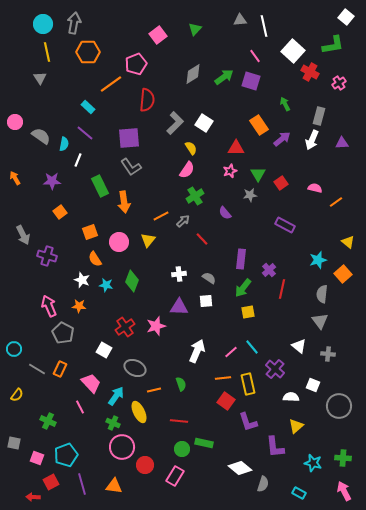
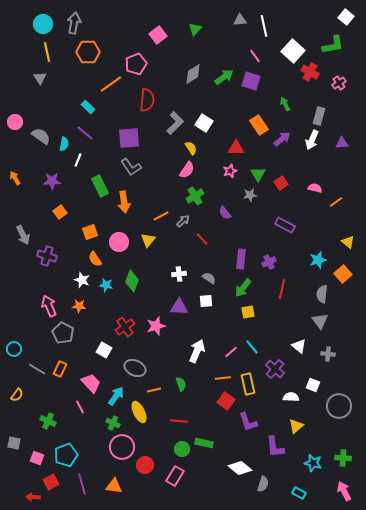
purple cross at (269, 270): moved 8 px up; rotated 16 degrees clockwise
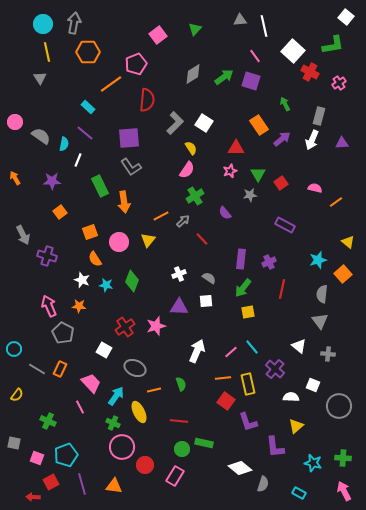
white cross at (179, 274): rotated 16 degrees counterclockwise
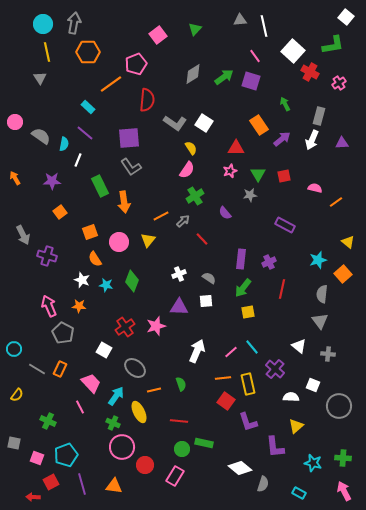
gray L-shape at (175, 123): rotated 80 degrees clockwise
red square at (281, 183): moved 3 px right, 7 px up; rotated 24 degrees clockwise
gray ellipse at (135, 368): rotated 15 degrees clockwise
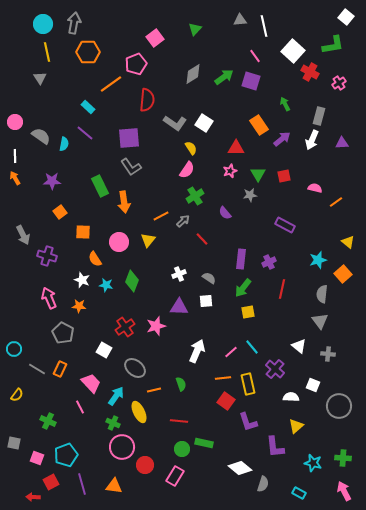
pink square at (158, 35): moved 3 px left, 3 px down
white line at (78, 160): moved 63 px left, 4 px up; rotated 24 degrees counterclockwise
orange square at (90, 232): moved 7 px left; rotated 21 degrees clockwise
pink arrow at (49, 306): moved 8 px up
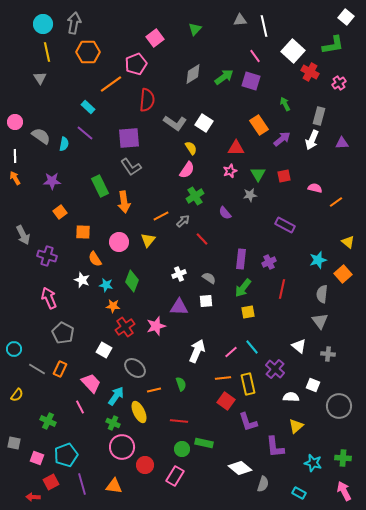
orange star at (79, 306): moved 34 px right
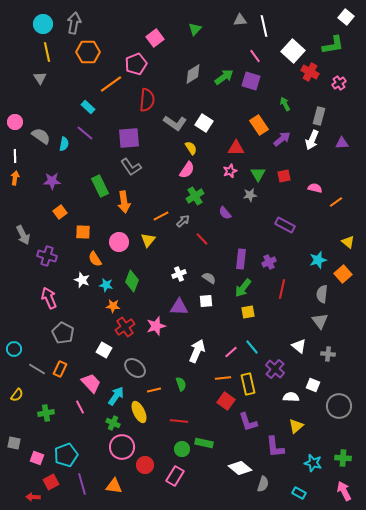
orange arrow at (15, 178): rotated 40 degrees clockwise
green cross at (48, 421): moved 2 px left, 8 px up; rotated 35 degrees counterclockwise
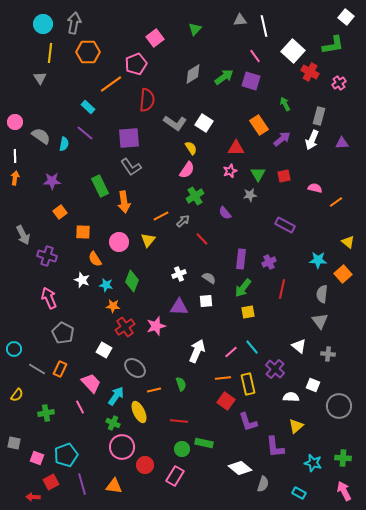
yellow line at (47, 52): moved 3 px right, 1 px down; rotated 18 degrees clockwise
cyan star at (318, 260): rotated 18 degrees clockwise
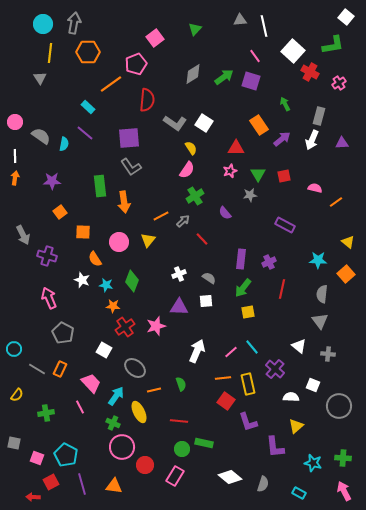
green rectangle at (100, 186): rotated 20 degrees clockwise
orange square at (343, 274): moved 3 px right
cyan pentagon at (66, 455): rotated 25 degrees counterclockwise
white diamond at (240, 468): moved 10 px left, 9 px down
